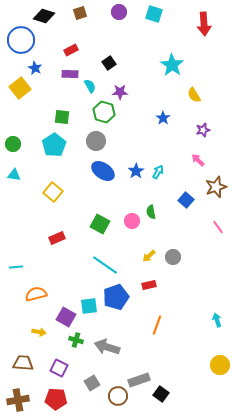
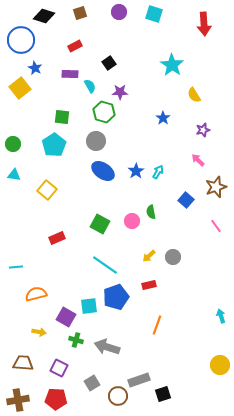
red rectangle at (71, 50): moved 4 px right, 4 px up
yellow square at (53, 192): moved 6 px left, 2 px up
pink line at (218, 227): moved 2 px left, 1 px up
cyan arrow at (217, 320): moved 4 px right, 4 px up
black square at (161, 394): moved 2 px right; rotated 35 degrees clockwise
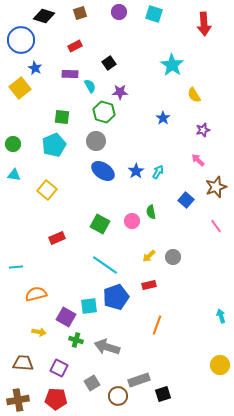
cyan pentagon at (54, 145): rotated 10 degrees clockwise
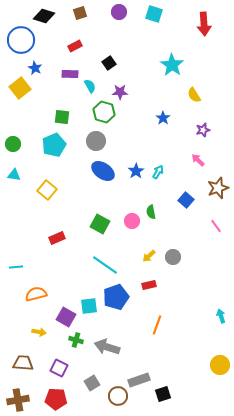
brown star at (216, 187): moved 2 px right, 1 px down
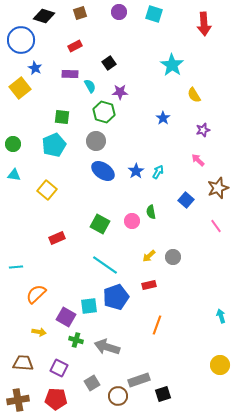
orange semicircle at (36, 294): rotated 30 degrees counterclockwise
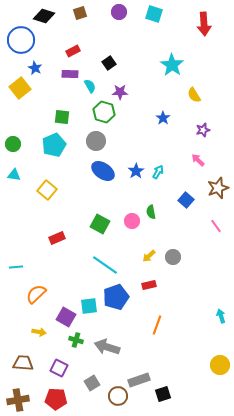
red rectangle at (75, 46): moved 2 px left, 5 px down
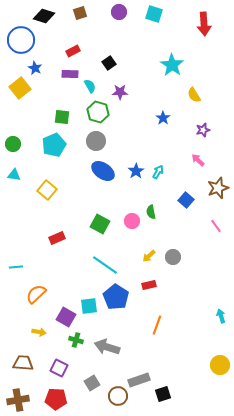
green hexagon at (104, 112): moved 6 px left
blue pentagon at (116, 297): rotated 20 degrees counterclockwise
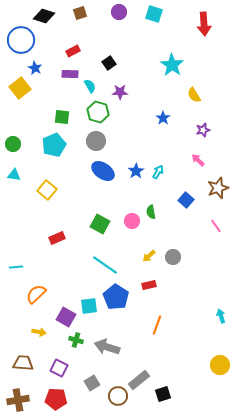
gray rectangle at (139, 380): rotated 20 degrees counterclockwise
